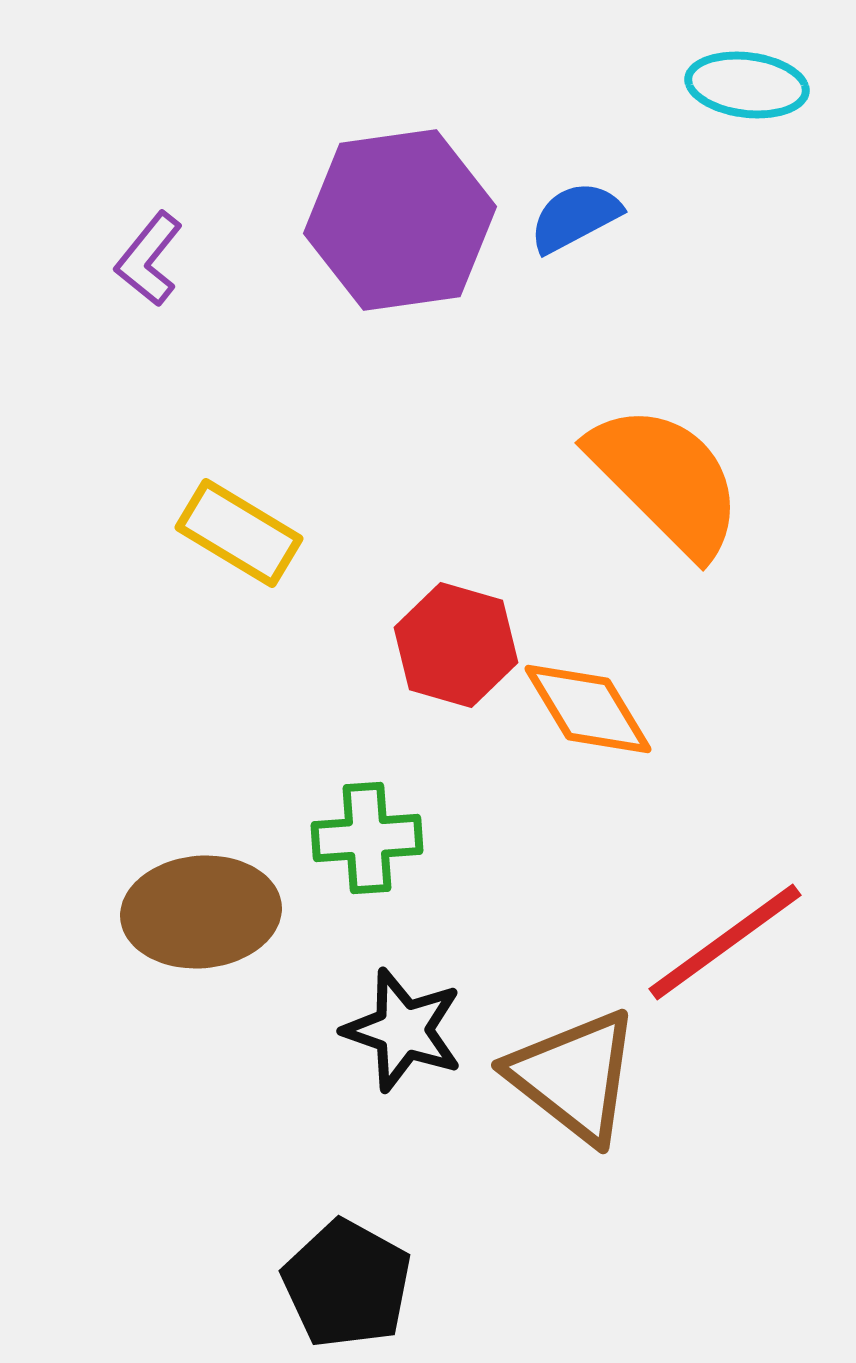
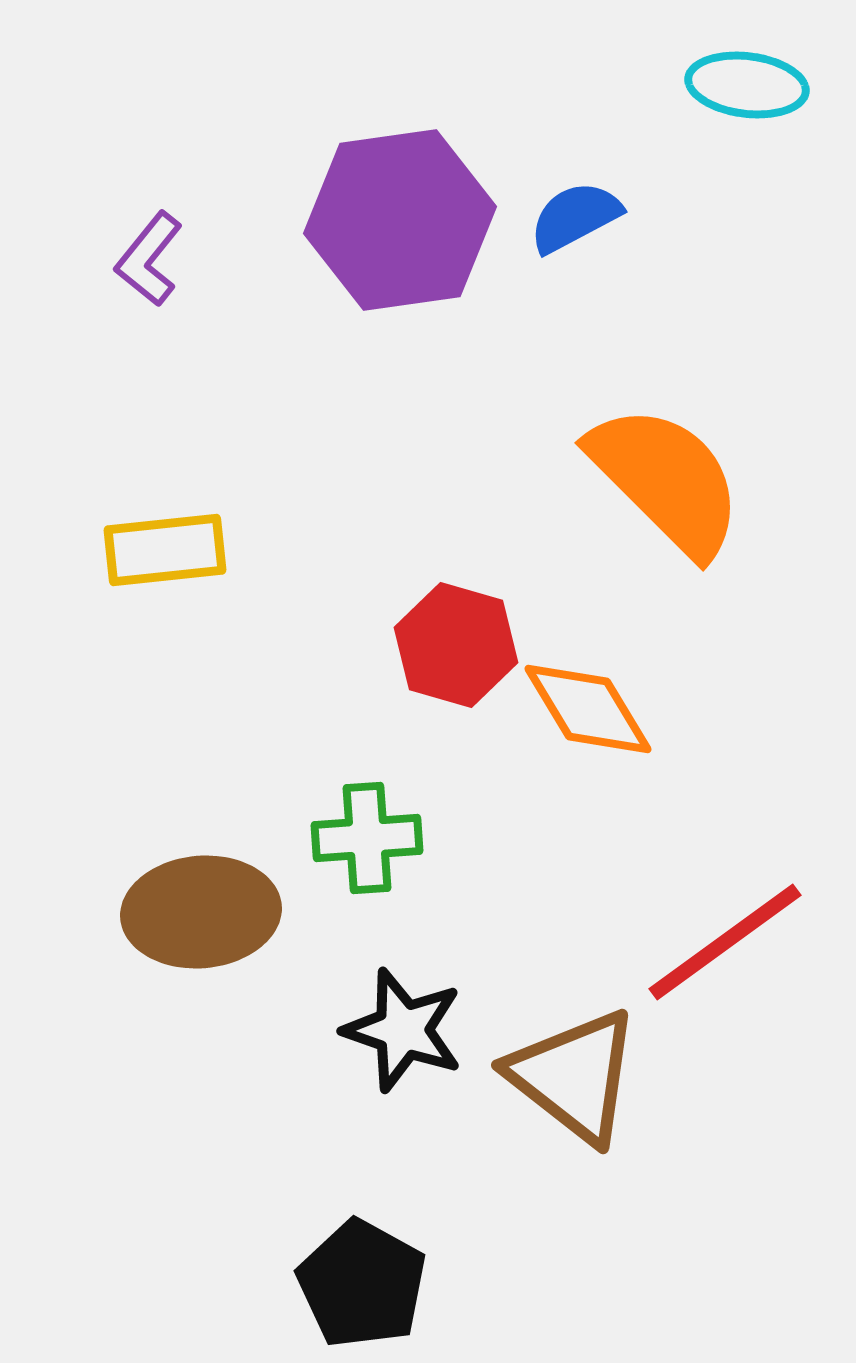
yellow rectangle: moved 74 px left, 17 px down; rotated 37 degrees counterclockwise
black pentagon: moved 15 px right
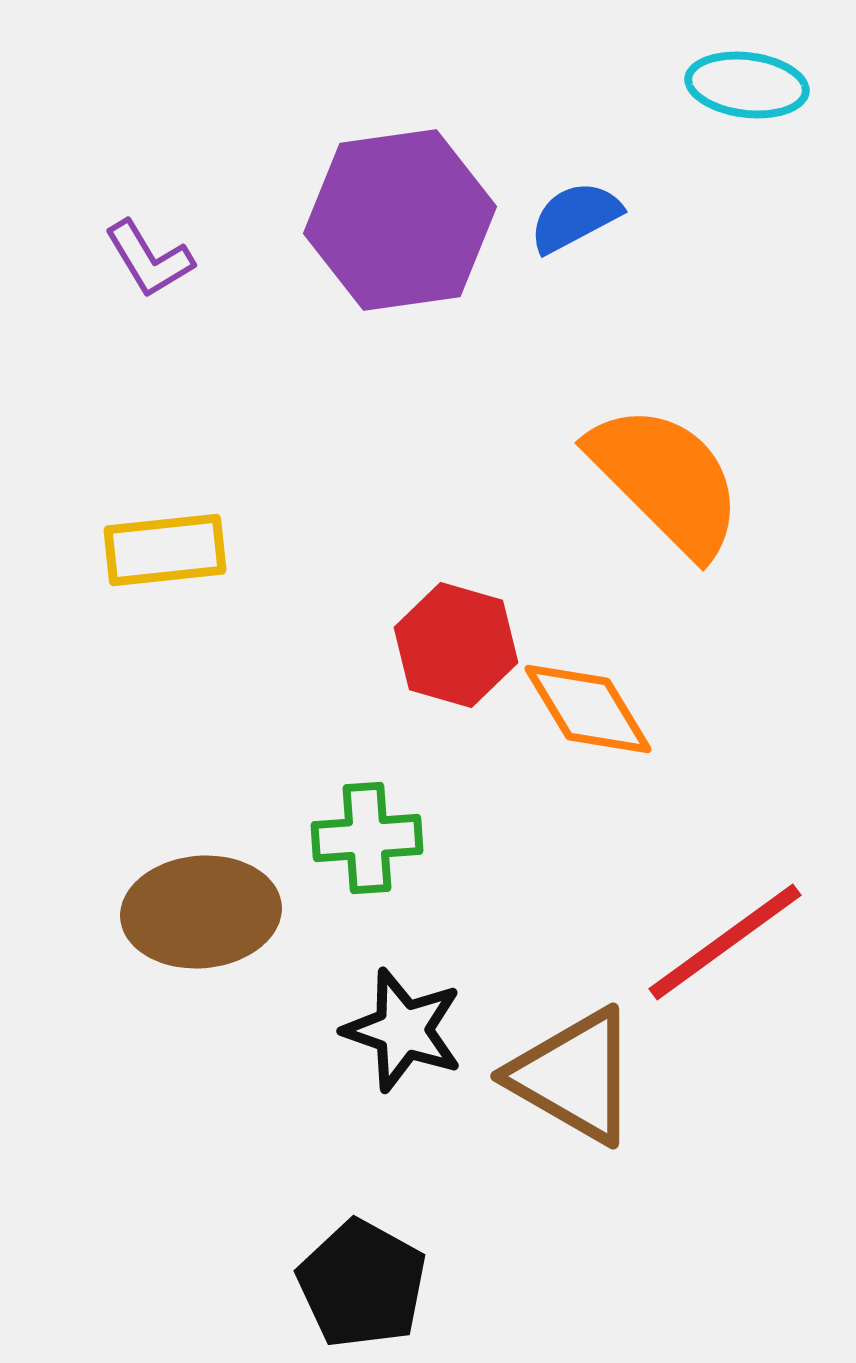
purple L-shape: rotated 70 degrees counterclockwise
brown triangle: rotated 8 degrees counterclockwise
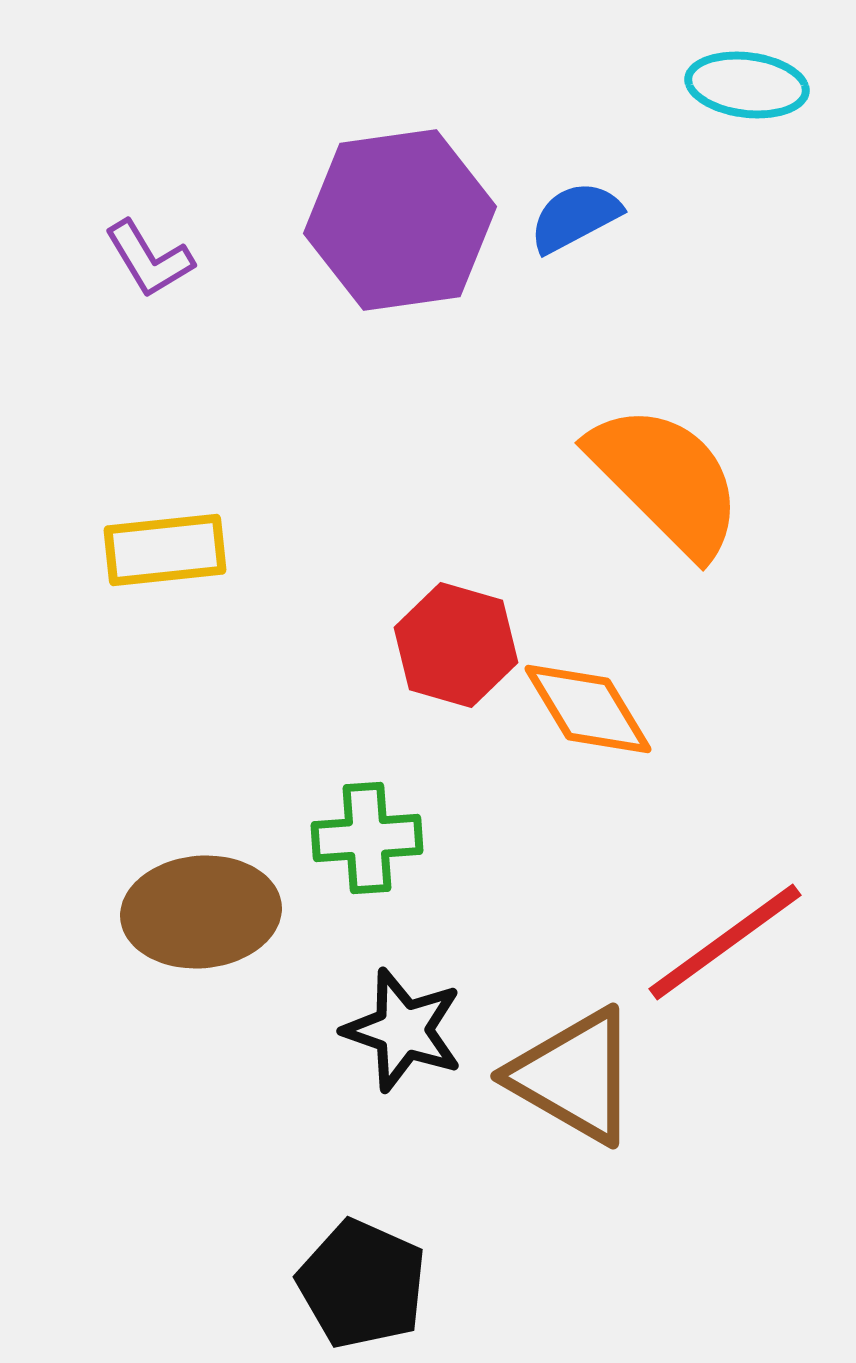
black pentagon: rotated 5 degrees counterclockwise
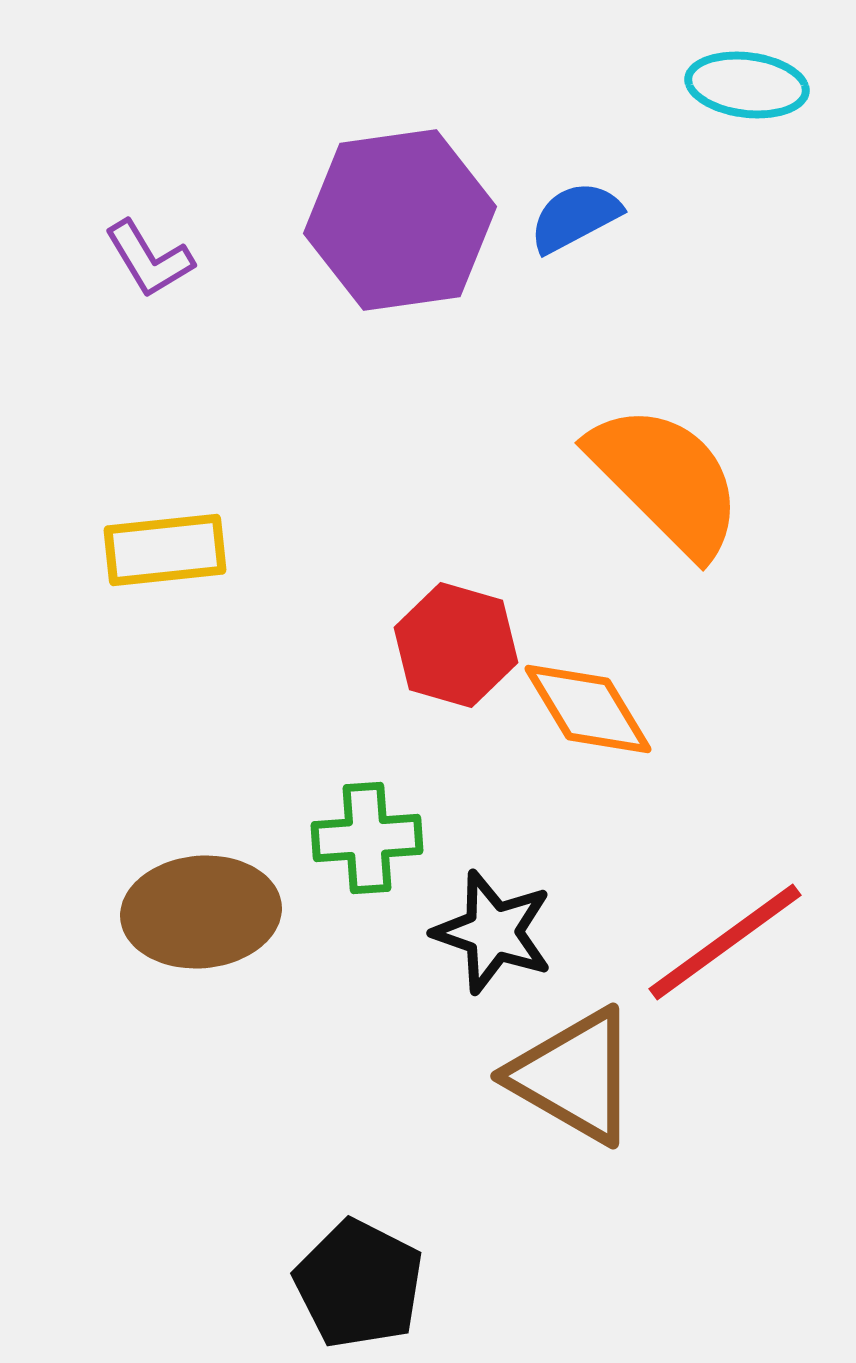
black star: moved 90 px right, 98 px up
black pentagon: moved 3 px left; rotated 3 degrees clockwise
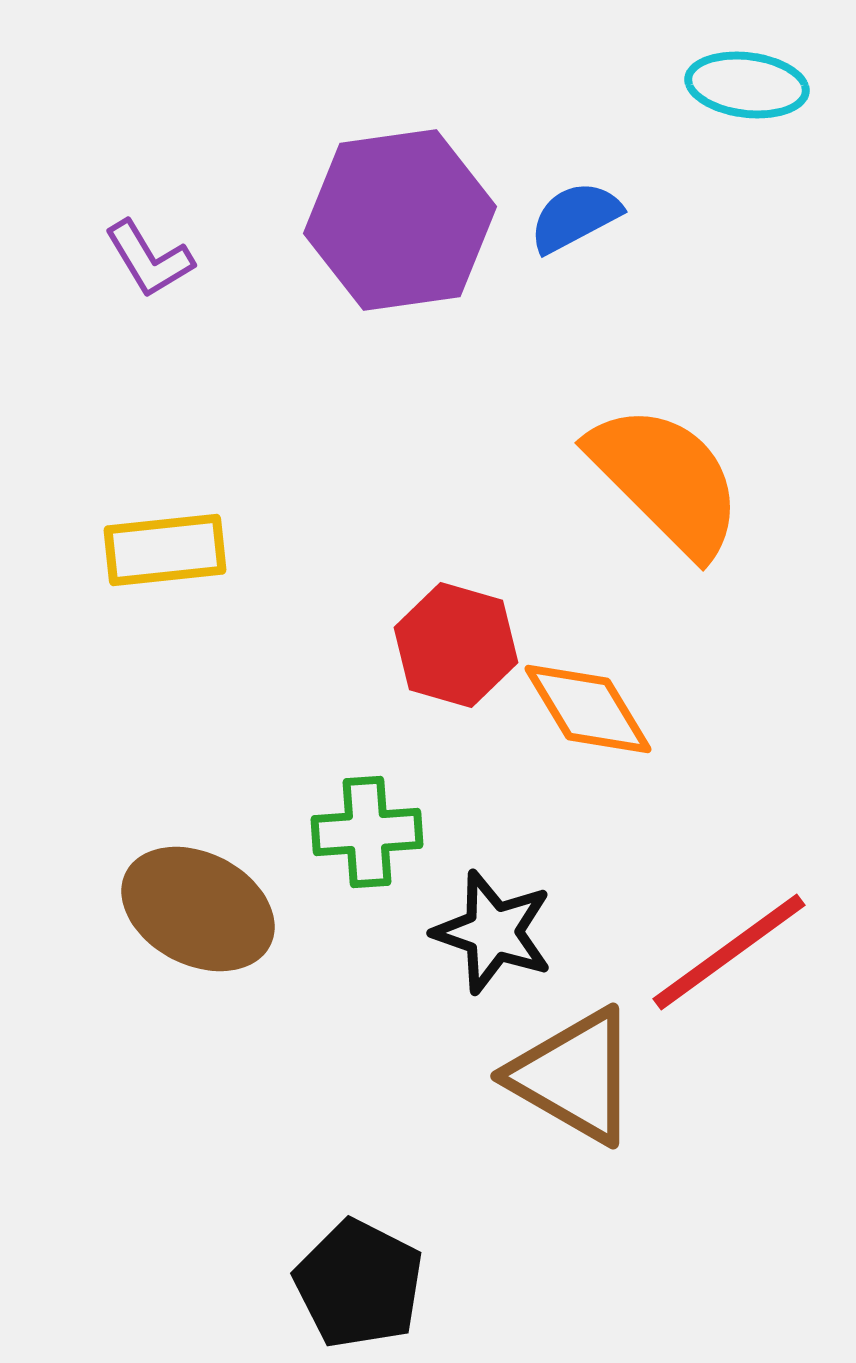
green cross: moved 6 px up
brown ellipse: moved 3 px left, 3 px up; rotated 32 degrees clockwise
red line: moved 4 px right, 10 px down
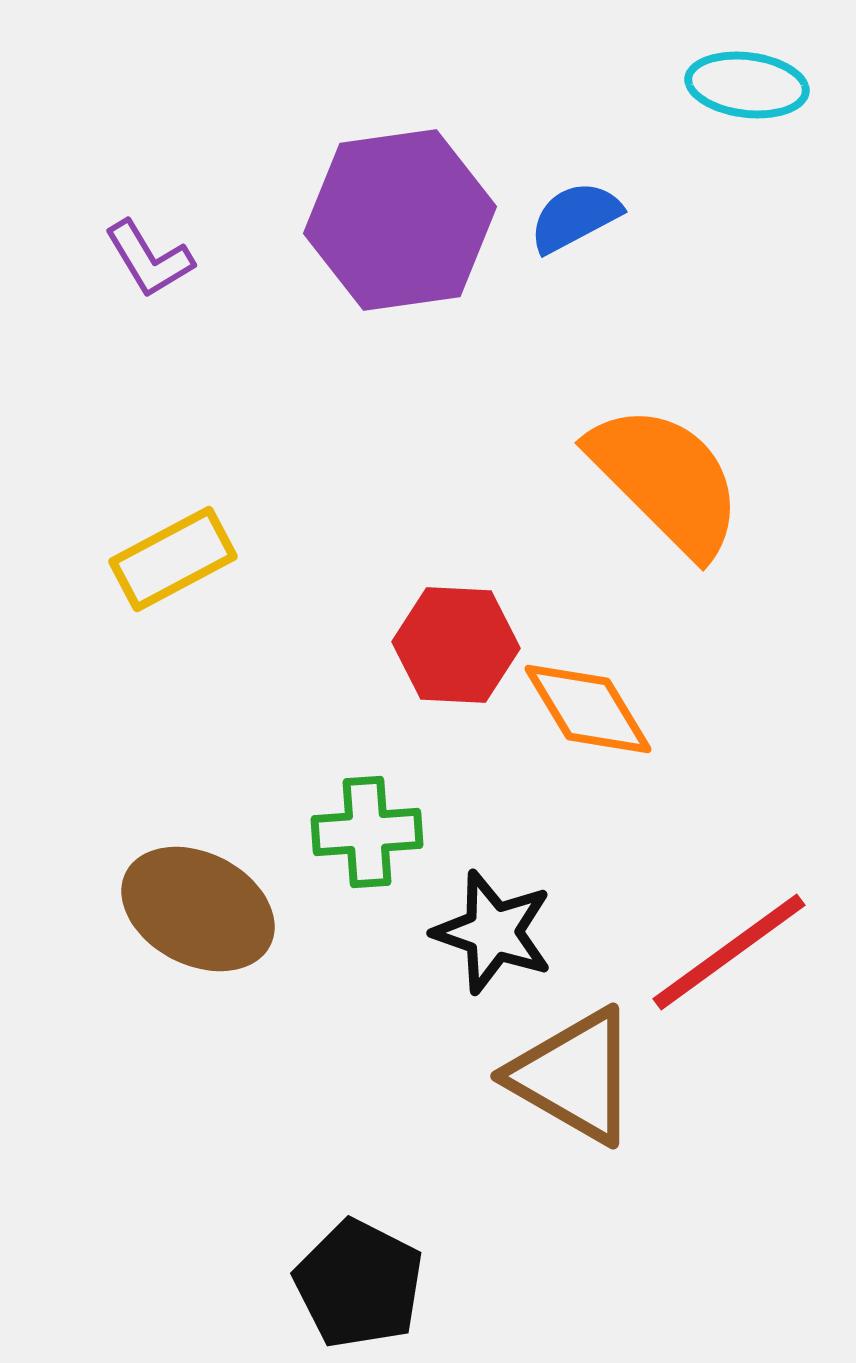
yellow rectangle: moved 8 px right, 9 px down; rotated 22 degrees counterclockwise
red hexagon: rotated 13 degrees counterclockwise
